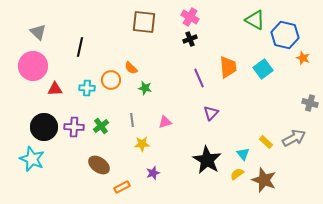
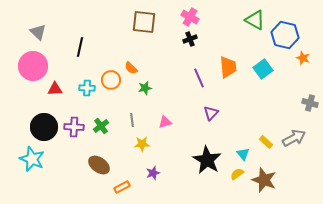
green star: rotated 24 degrees counterclockwise
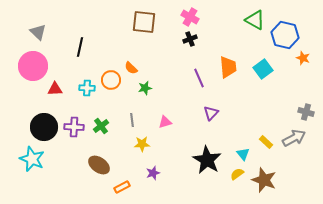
gray cross: moved 4 px left, 9 px down
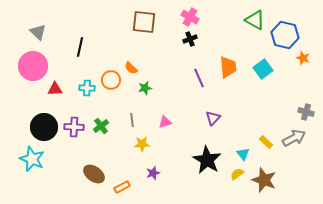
purple triangle: moved 2 px right, 5 px down
brown ellipse: moved 5 px left, 9 px down
